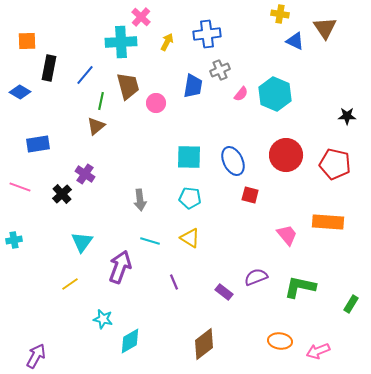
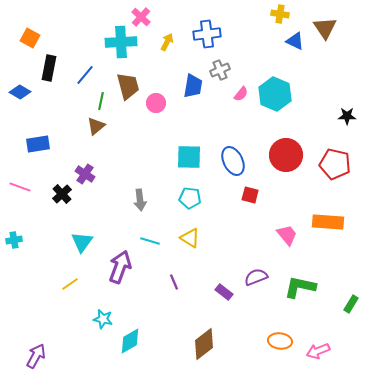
orange square at (27, 41): moved 3 px right, 3 px up; rotated 30 degrees clockwise
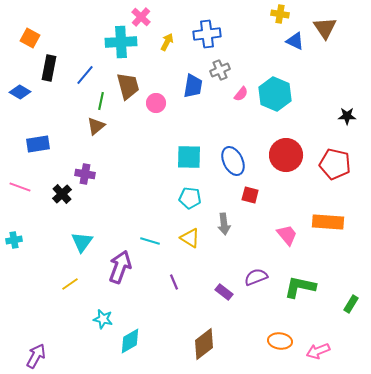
purple cross at (85, 174): rotated 24 degrees counterclockwise
gray arrow at (140, 200): moved 84 px right, 24 px down
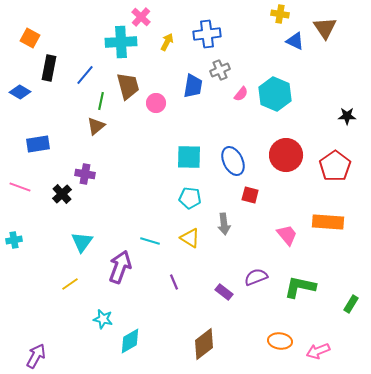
red pentagon at (335, 164): moved 2 px down; rotated 24 degrees clockwise
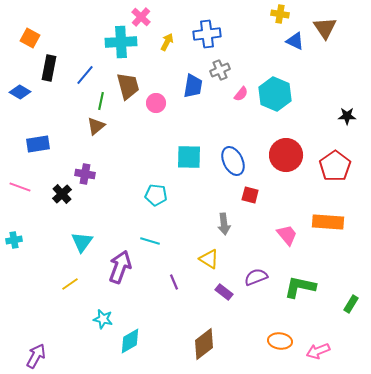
cyan pentagon at (190, 198): moved 34 px left, 3 px up
yellow triangle at (190, 238): moved 19 px right, 21 px down
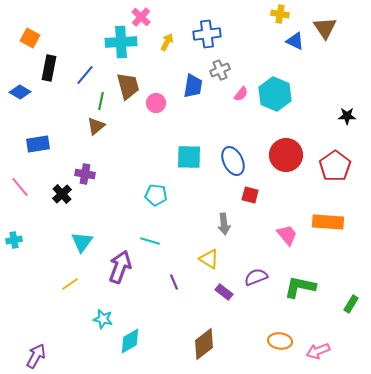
pink line at (20, 187): rotated 30 degrees clockwise
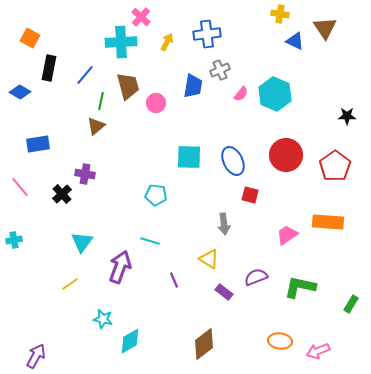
pink trapezoid at (287, 235): rotated 85 degrees counterclockwise
purple line at (174, 282): moved 2 px up
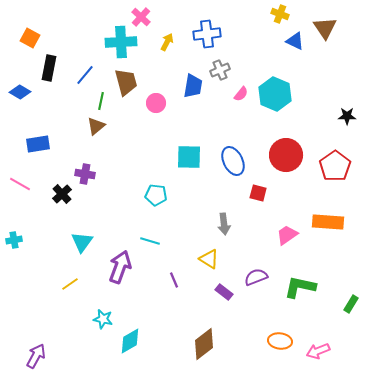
yellow cross at (280, 14): rotated 12 degrees clockwise
brown trapezoid at (128, 86): moved 2 px left, 4 px up
pink line at (20, 187): moved 3 px up; rotated 20 degrees counterclockwise
red square at (250, 195): moved 8 px right, 2 px up
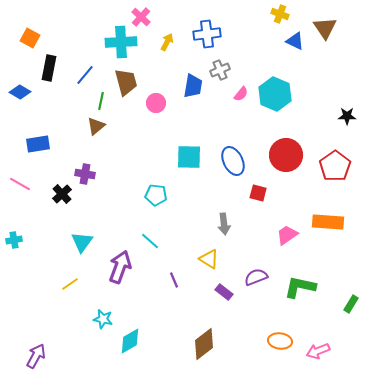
cyan line at (150, 241): rotated 24 degrees clockwise
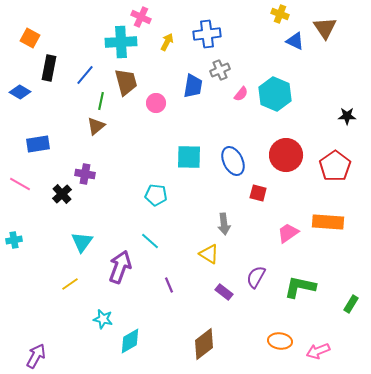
pink cross at (141, 17): rotated 18 degrees counterclockwise
pink trapezoid at (287, 235): moved 1 px right, 2 px up
yellow triangle at (209, 259): moved 5 px up
purple semicircle at (256, 277): rotated 40 degrees counterclockwise
purple line at (174, 280): moved 5 px left, 5 px down
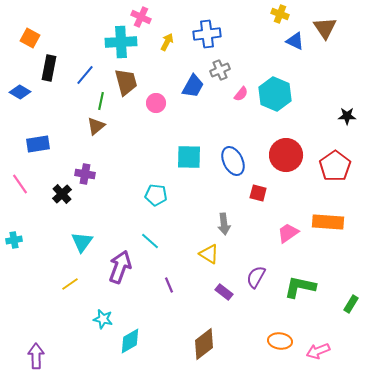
blue trapezoid at (193, 86): rotated 20 degrees clockwise
pink line at (20, 184): rotated 25 degrees clockwise
purple arrow at (36, 356): rotated 30 degrees counterclockwise
